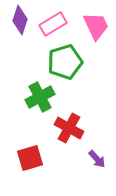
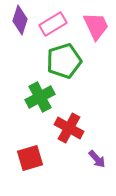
green pentagon: moved 1 px left, 1 px up
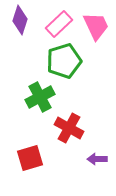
pink rectangle: moved 6 px right; rotated 12 degrees counterclockwise
purple arrow: rotated 132 degrees clockwise
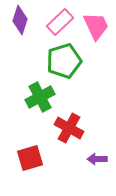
pink rectangle: moved 1 px right, 2 px up
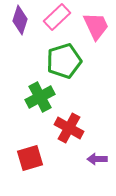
pink rectangle: moved 3 px left, 5 px up
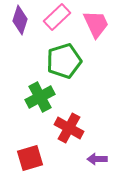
pink trapezoid: moved 2 px up
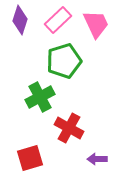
pink rectangle: moved 1 px right, 3 px down
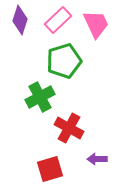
red square: moved 20 px right, 11 px down
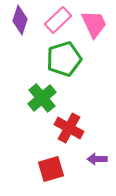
pink trapezoid: moved 2 px left
green pentagon: moved 2 px up
green cross: moved 2 px right, 1 px down; rotated 12 degrees counterclockwise
red square: moved 1 px right
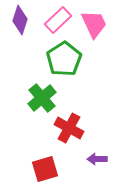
green pentagon: rotated 16 degrees counterclockwise
red square: moved 6 px left
